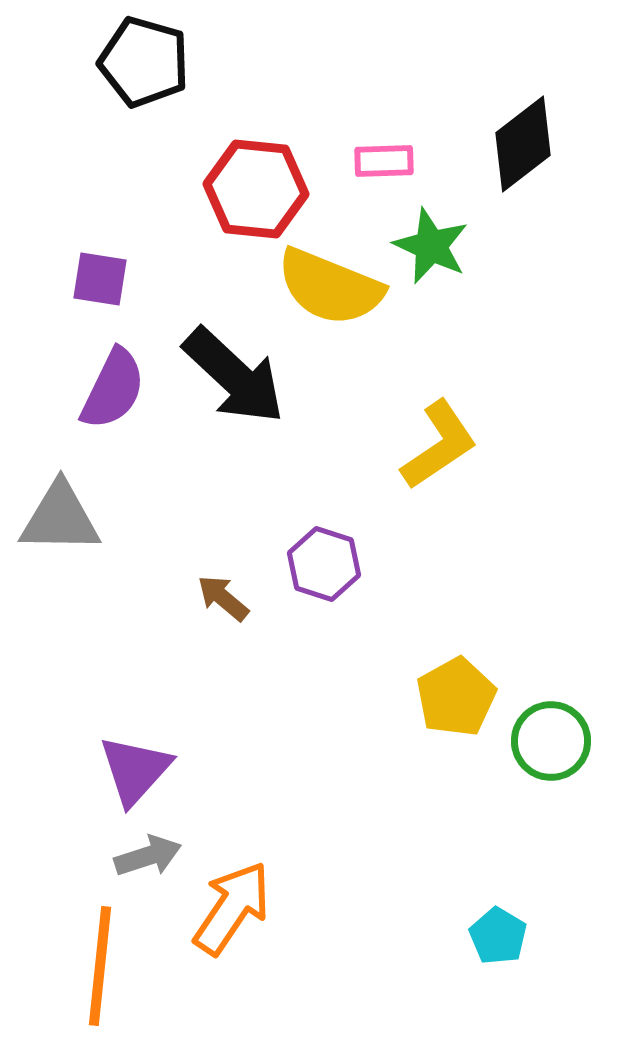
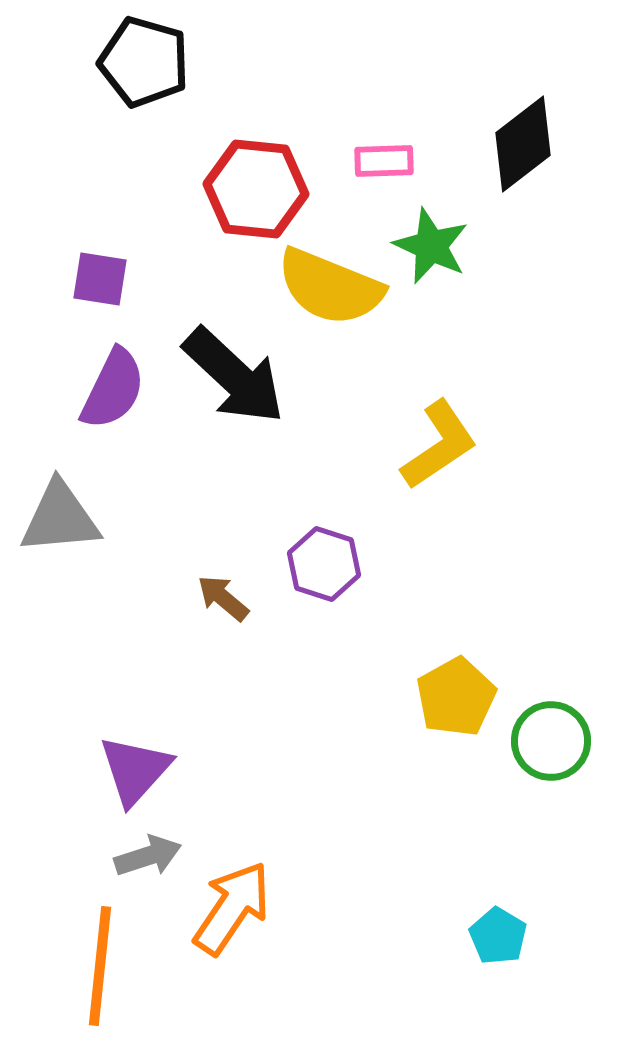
gray triangle: rotated 6 degrees counterclockwise
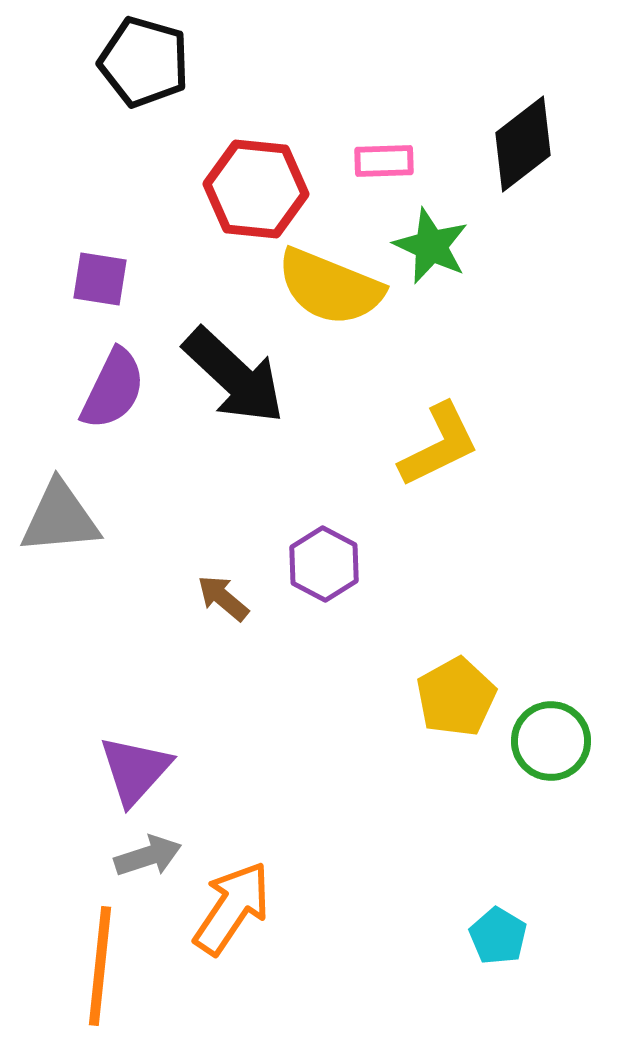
yellow L-shape: rotated 8 degrees clockwise
purple hexagon: rotated 10 degrees clockwise
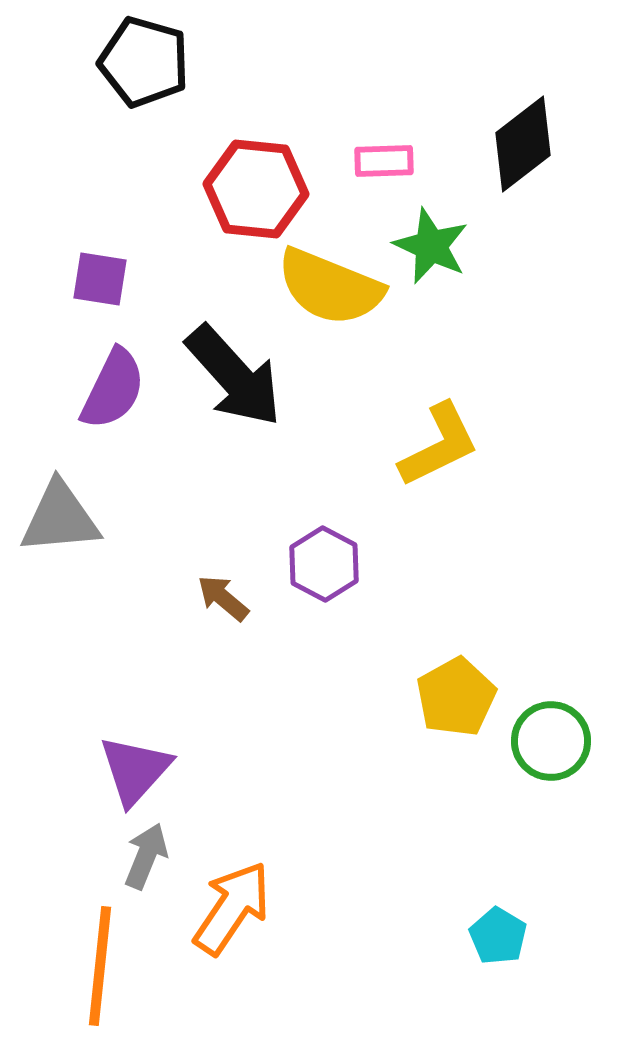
black arrow: rotated 5 degrees clockwise
gray arrow: moved 2 px left; rotated 50 degrees counterclockwise
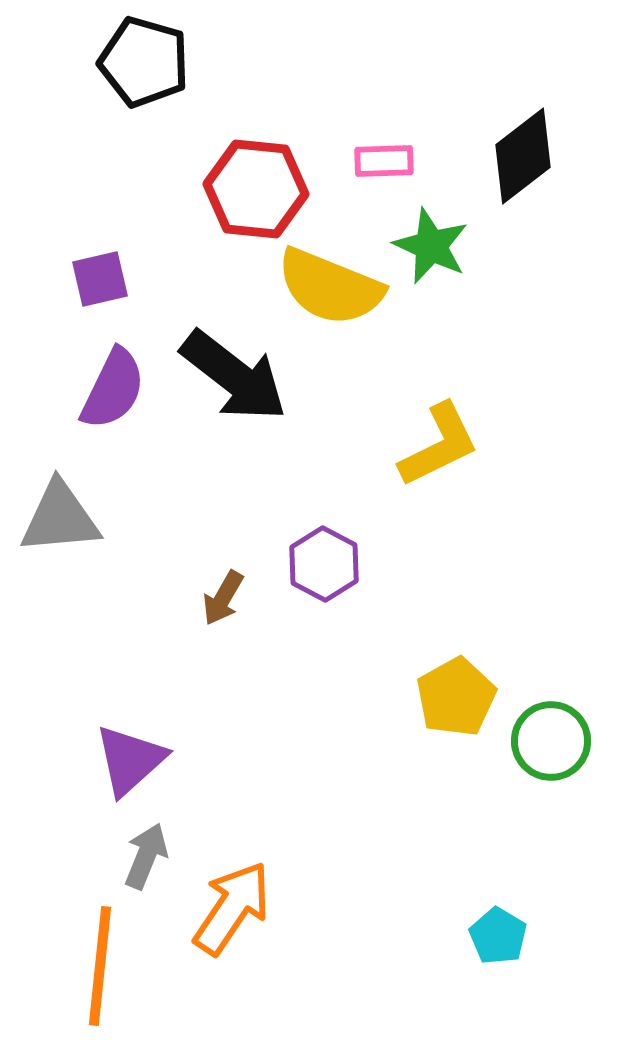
black diamond: moved 12 px down
purple square: rotated 22 degrees counterclockwise
black arrow: rotated 10 degrees counterclockwise
brown arrow: rotated 100 degrees counterclockwise
purple triangle: moved 5 px left, 10 px up; rotated 6 degrees clockwise
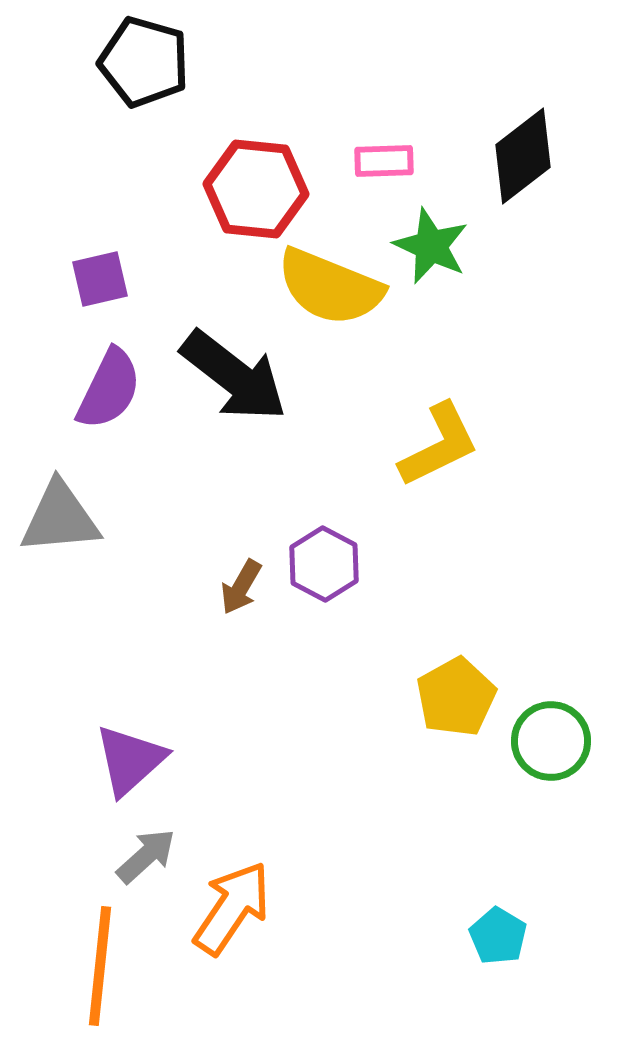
purple semicircle: moved 4 px left
brown arrow: moved 18 px right, 11 px up
gray arrow: rotated 26 degrees clockwise
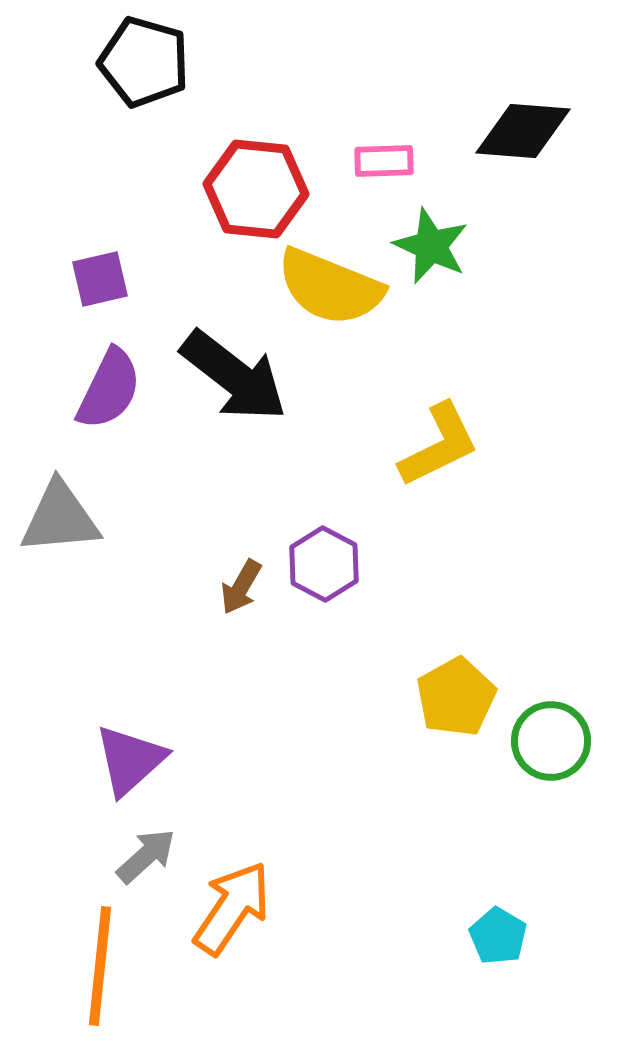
black diamond: moved 25 px up; rotated 42 degrees clockwise
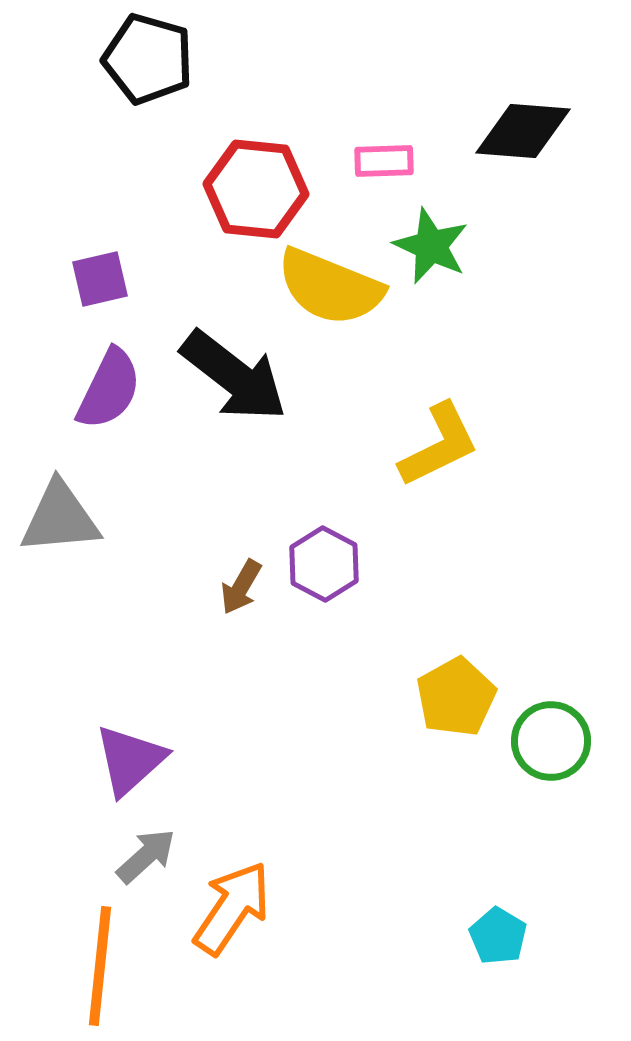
black pentagon: moved 4 px right, 3 px up
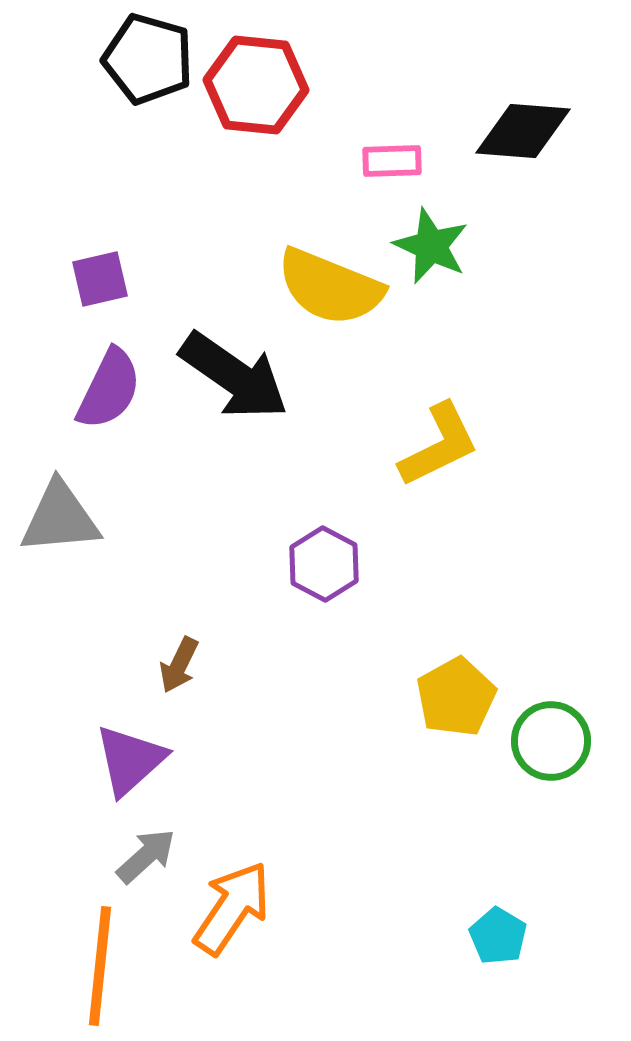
pink rectangle: moved 8 px right
red hexagon: moved 104 px up
black arrow: rotated 3 degrees counterclockwise
brown arrow: moved 62 px left, 78 px down; rotated 4 degrees counterclockwise
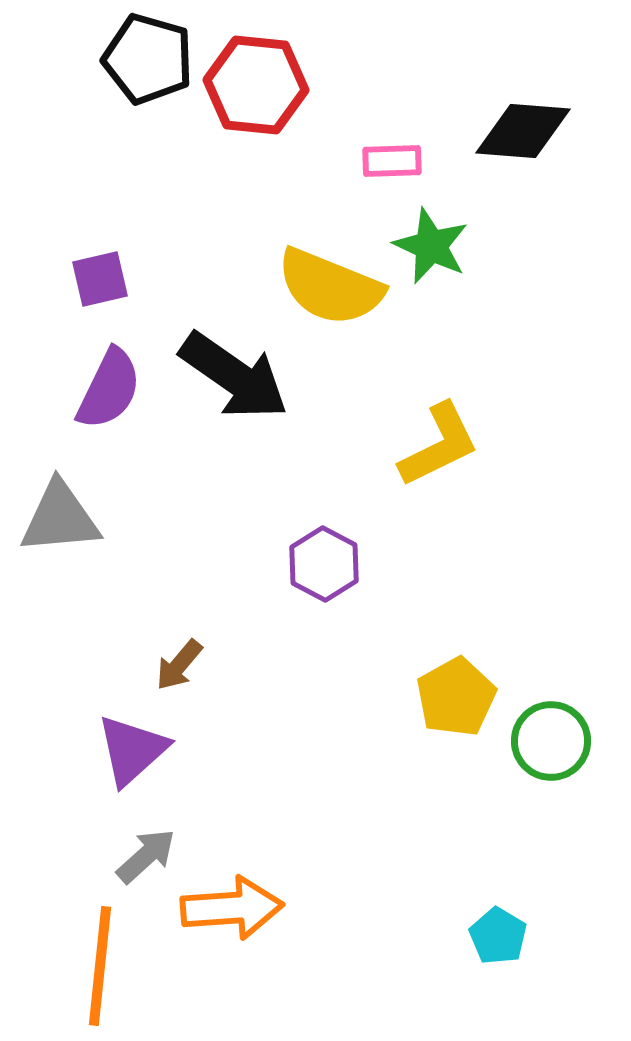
brown arrow: rotated 14 degrees clockwise
purple triangle: moved 2 px right, 10 px up
orange arrow: rotated 52 degrees clockwise
